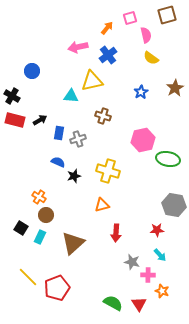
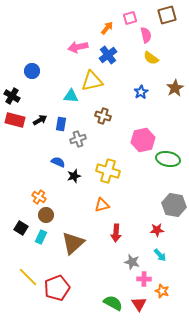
blue rectangle: moved 2 px right, 9 px up
cyan rectangle: moved 1 px right
pink cross: moved 4 px left, 4 px down
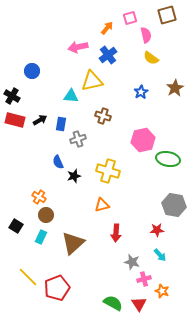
blue semicircle: rotated 136 degrees counterclockwise
black square: moved 5 px left, 2 px up
pink cross: rotated 16 degrees counterclockwise
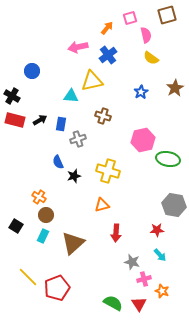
cyan rectangle: moved 2 px right, 1 px up
